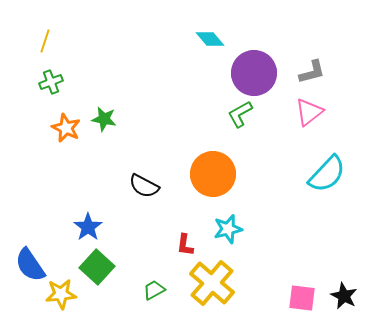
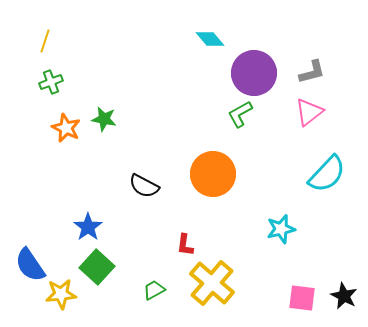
cyan star: moved 53 px right
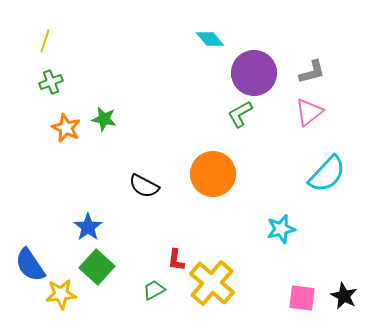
red L-shape: moved 9 px left, 15 px down
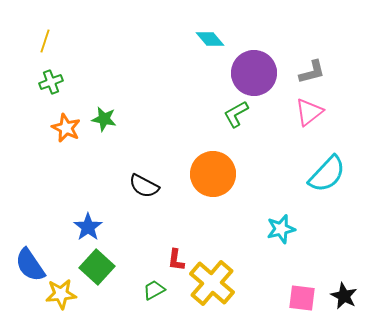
green L-shape: moved 4 px left
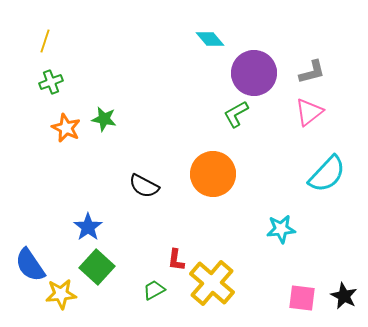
cyan star: rotated 8 degrees clockwise
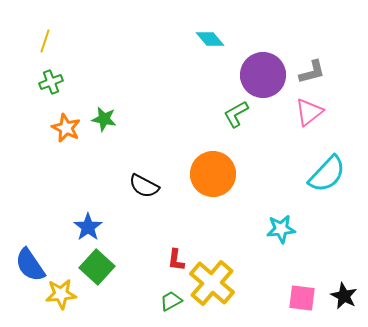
purple circle: moved 9 px right, 2 px down
green trapezoid: moved 17 px right, 11 px down
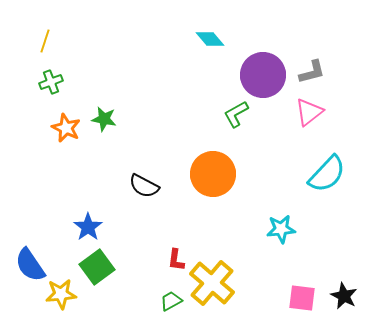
green square: rotated 12 degrees clockwise
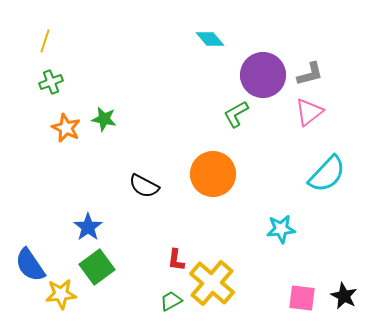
gray L-shape: moved 2 px left, 2 px down
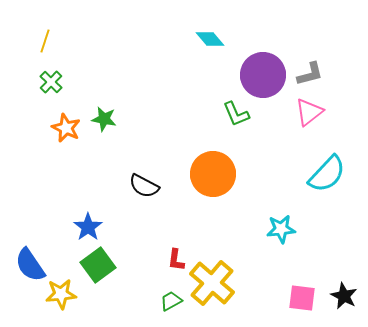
green cross: rotated 25 degrees counterclockwise
green L-shape: rotated 84 degrees counterclockwise
green square: moved 1 px right, 2 px up
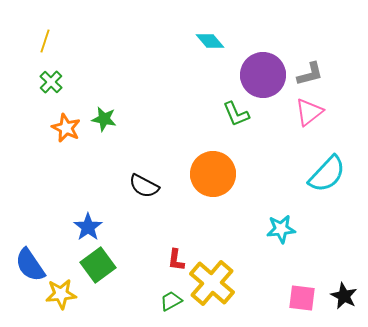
cyan diamond: moved 2 px down
